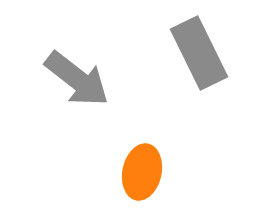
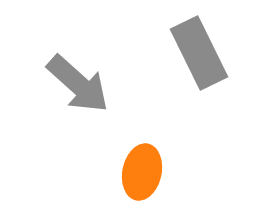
gray arrow: moved 1 px right, 5 px down; rotated 4 degrees clockwise
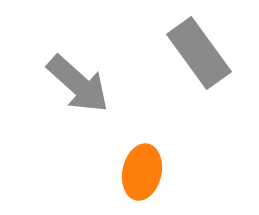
gray rectangle: rotated 10 degrees counterclockwise
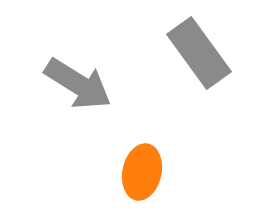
gray arrow: rotated 10 degrees counterclockwise
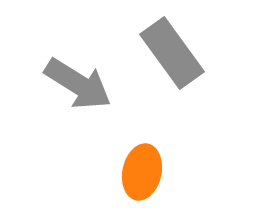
gray rectangle: moved 27 px left
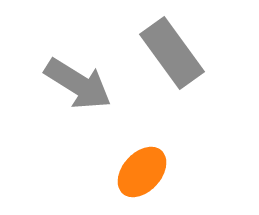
orange ellipse: rotated 30 degrees clockwise
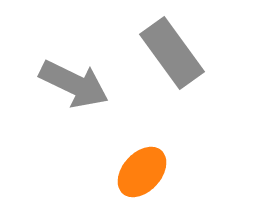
gray arrow: moved 4 px left; rotated 6 degrees counterclockwise
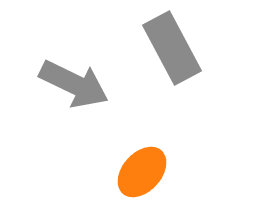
gray rectangle: moved 5 px up; rotated 8 degrees clockwise
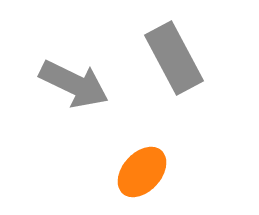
gray rectangle: moved 2 px right, 10 px down
